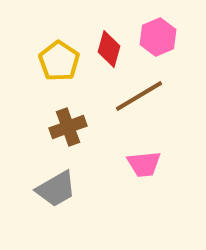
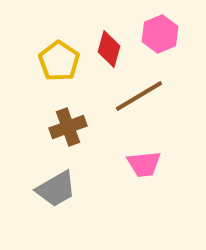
pink hexagon: moved 2 px right, 3 px up
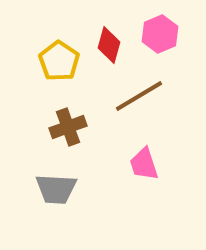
red diamond: moved 4 px up
pink trapezoid: rotated 78 degrees clockwise
gray trapezoid: rotated 33 degrees clockwise
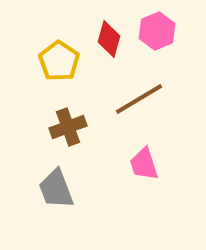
pink hexagon: moved 3 px left, 3 px up
red diamond: moved 6 px up
brown line: moved 3 px down
gray trapezoid: rotated 66 degrees clockwise
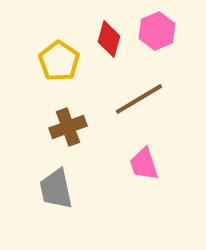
gray trapezoid: rotated 9 degrees clockwise
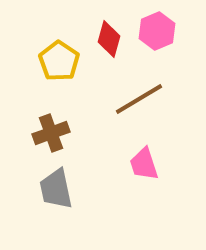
brown cross: moved 17 px left, 6 px down
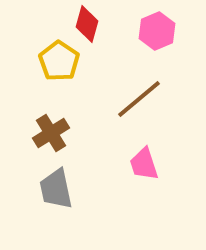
red diamond: moved 22 px left, 15 px up
brown line: rotated 9 degrees counterclockwise
brown cross: rotated 12 degrees counterclockwise
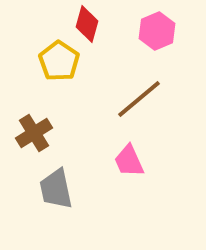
brown cross: moved 17 px left
pink trapezoid: moved 15 px left, 3 px up; rotated 6 degrees counterclockwise
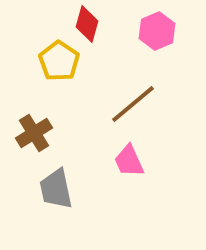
brown line: moved 6 px left, 5 px down
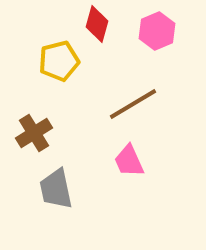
red diamond: moved 10 px right
yellow pentagon: rotated 24 degrees clockwise
brown line: rotated 9 degrees clockwise
